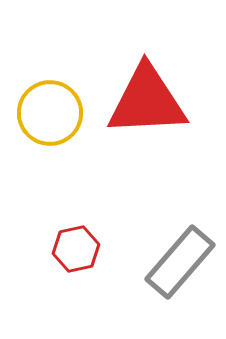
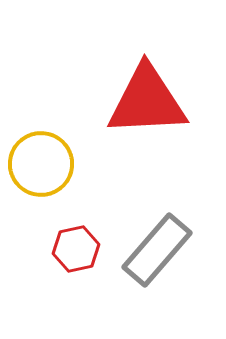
yellow circle: moved 9 px left, 51 px down
gray rectangle: moved 23 px left, 12 px up
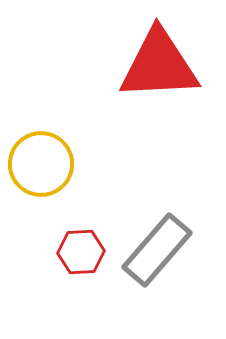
red triangle: moved 12 px right, 36 px up
red hexagon: moved 5 px right, 3 px down; rotated 9 degrees clockwise
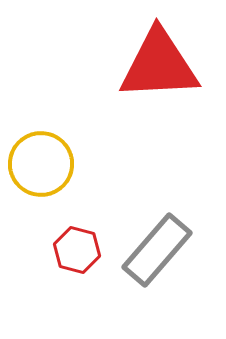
red hexagon: moved 4 px left, 2 px up; rotated 18 degrees clockwise
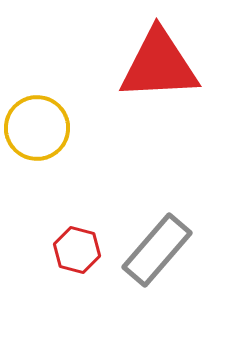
yellow circle: moved 4 px left, 36 px up
